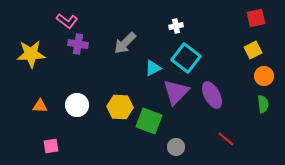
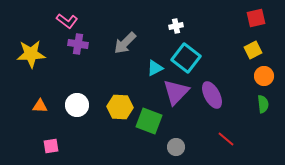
cyan triangle: moved 2 px right
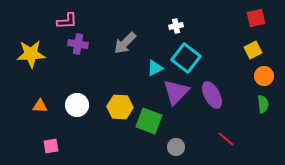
pink L-shape: rotated 40 degrees counterclockwise
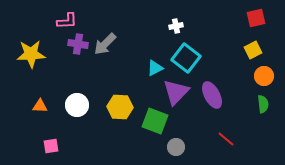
gray arrow: moved 20 px left, 1 px down
green square: moved 6 px right
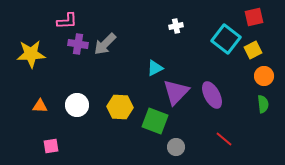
red square: moved 2 px left, 1 px up
cyan square: moved 40 px right, 19 px up
red line: moved 2 px left
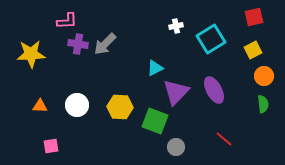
cyan square: moved 15 px left; rotated 20 degrees clockwise
purple ellipse: moved 2 px right, 5 px up
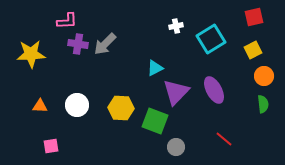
yellow hexagon: moved 1 px right, 1 px down
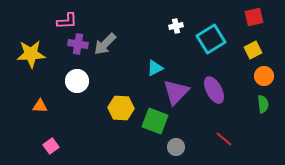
white circle: moved 24 px up
pink square: rotated 28 degrees counterclockwise
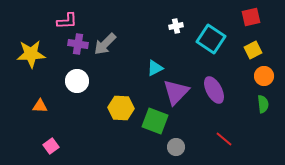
red square: moved 3 px left
cyan square: rotated 24 degrees counterclockwise
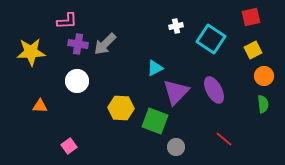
yellow star: moved 2 px up
pink square: moved 18 px right
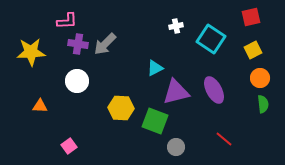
orange circle: moved 4 px left, 2 px down
purple triangle: rotated 32 degrees clockwise
